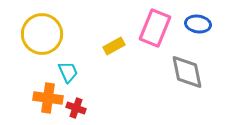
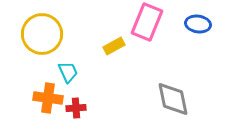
pink rectangle: moved 8 px left, 6 px up
gray diamond: moved 14 px left, 27 px down
red cross: rotated 24 degrees counterclockwise
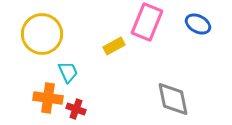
blue ellipse: rotated 20 degrees clockwise
red cross: moved 1 px down; rotated 24 degrees clockwise
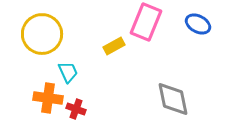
pink rectangle: moved 1 px left
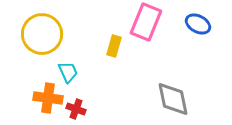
yellow rectangle: rotated 45 degrees counterclockwise
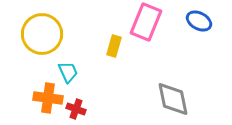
blue ellipse: moved 1 px right, 3 px up
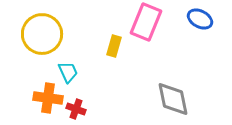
blue ellipse: moved 1 px right, 2 px up
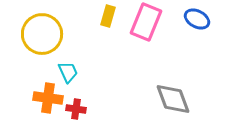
blue ellipse: moved 3 px left
yellow rectangle: moved 6 px left, 30 px up
gray diamond: rotated 9 degrees counterclockwise
red cross: rotated 12 degrees counterclockwise
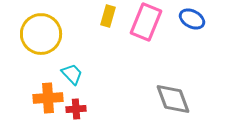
blue ellipse: moved 5 px left
yellow circle: moved 1 px left
cyan trapezoid: moved 4 px right, 2 px down; rotated 20 degrees counterclockwise
orange cross: rotated 12 degrees counterclockwise
red cross: rotated 12 degrees counterclockwise
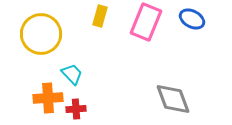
yellow rectangle: moved 8 px left
